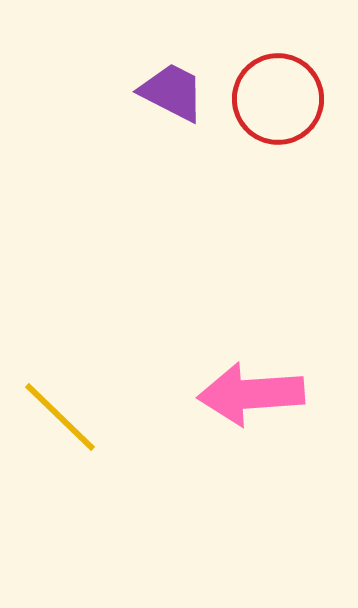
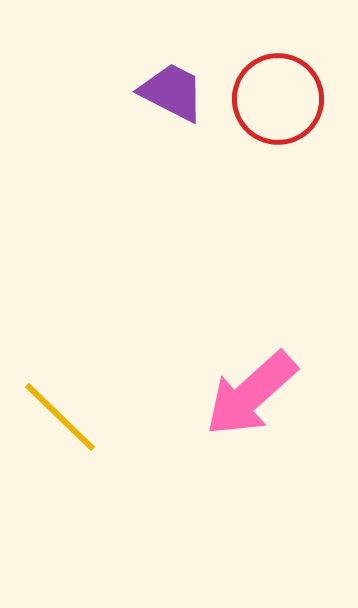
pink arrow: rotated 38 degrees counterclockwise
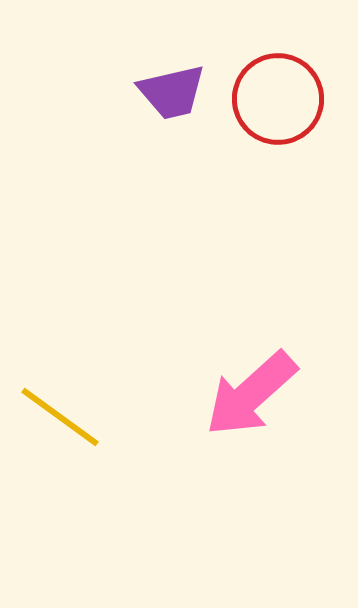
purple trapezoid: rotated 140 degrees clockwise
yellow line: rotated 8 degrees counterclockwise
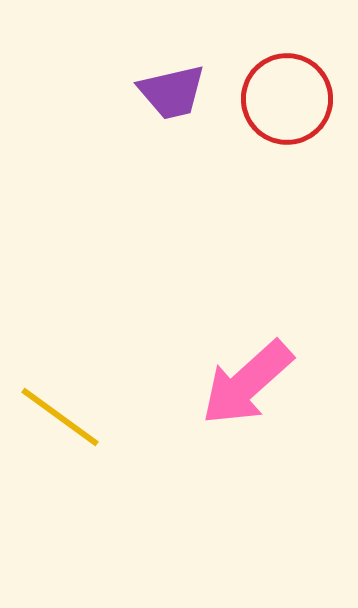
red circle: moved 9 px right
pink arrow: moved 4 px left, 11 px up
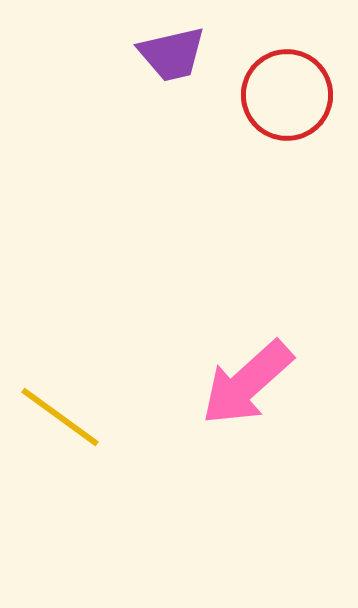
purple trapezoid: moved 38 px up
red circle: moved 4 px up
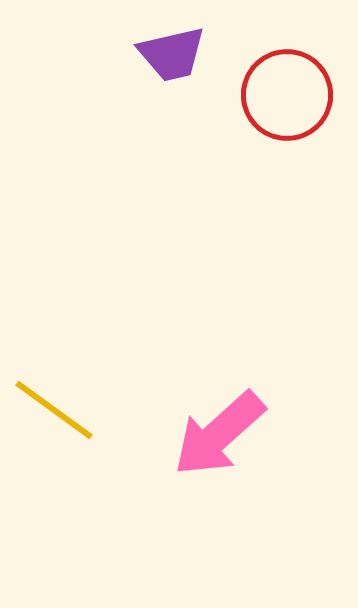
pink arrow: moved 28 px left, 51 px down
yellow line: moved 6 px left, 7 px up
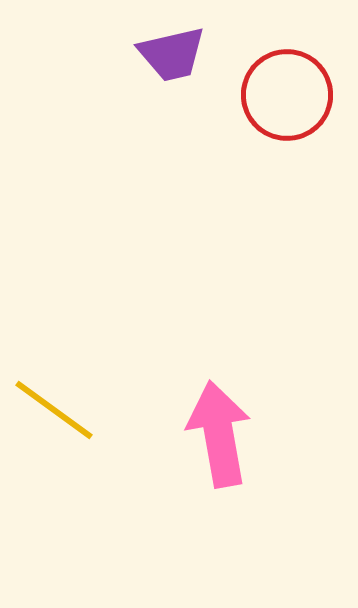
pink arrow: rotated 122 degrees clockwise
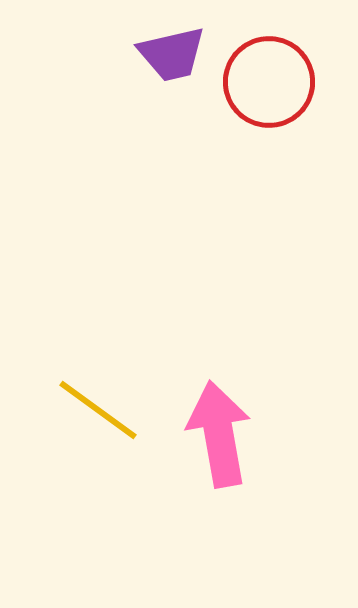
red circle: moved 18 px left, 13 px up
yellow line: moved 44 px right
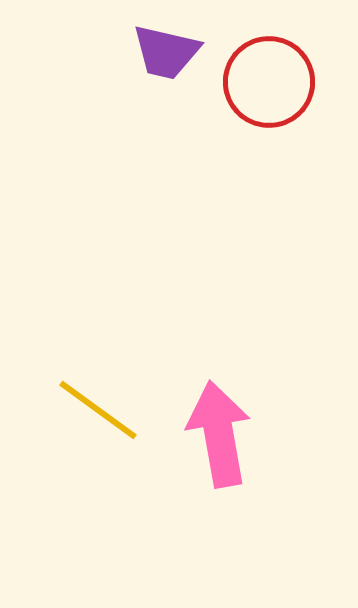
purple trapezoid: moved 6 px left, 2 px up; rotated 26 degrees clockwise
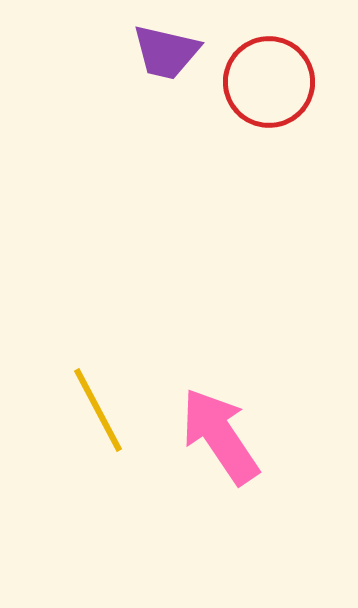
yellow line: rotated 26 degrees clockwise
pink arrow: moved 1 px right, 2 px down; rotated 24 degrees counterclockwise
